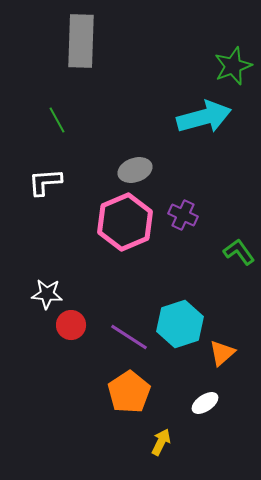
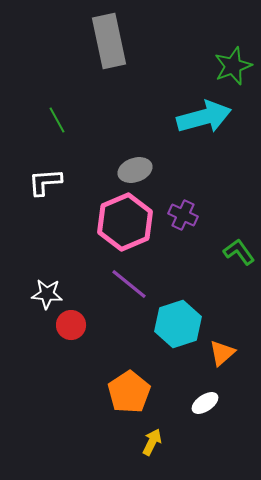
gray rectangle: moved 28 px right; rotated 14 degrees counterclockwise
cyan hexagon: moved 2 px left
purple line: moved 53 px up; rotated 6 degrees clockwise
yellow arrow: moved 9 px left
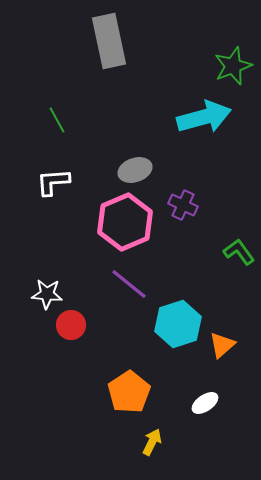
white L-shape: moved 8 px right
purple cross: moved 10 px up
orange triangle: moved 8 px up
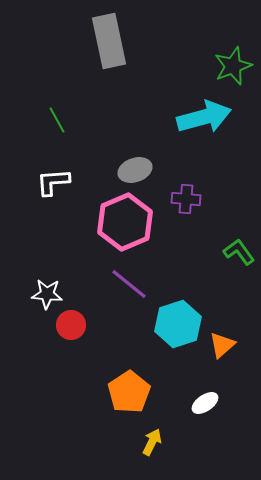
purple cross: moved 3 px right, 6 px up; rotated 20 degrees counterclockwise
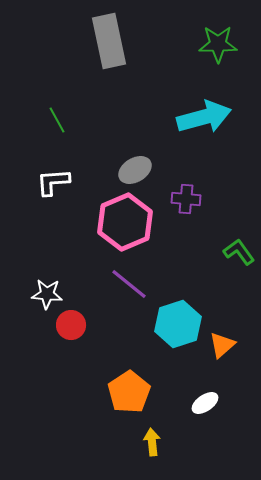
green star: moved 15 px left, 22 px up; rotated 21 degrees clockwise
gray ellipse: rotated 12 degrees counterclockwise
yellow arrow: rotated 32 degrees counterclockwise
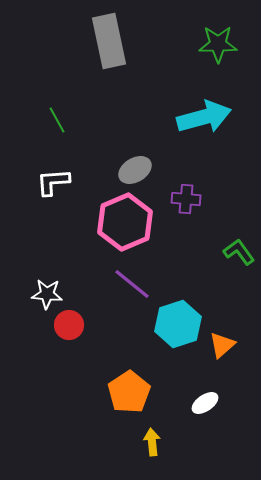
purple line: moved 3 px right
red circle: moved 2 px left
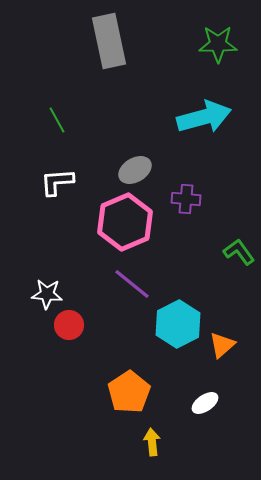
white L-shape: moved 4 px right
cyan hexagon: rotated 9 degrees counterclockwise
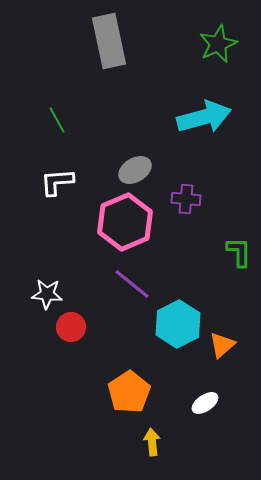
green star: rotated 24 degrees counterclockwise
green L-shape: rotated 36 degrees clockwise
red circle: moved 2 px right, 2 px down
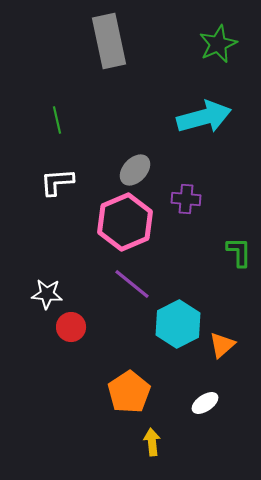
green line: rotated 16 degrees clockwise
gray ellipse: rotated 16 degrees counterclockwise
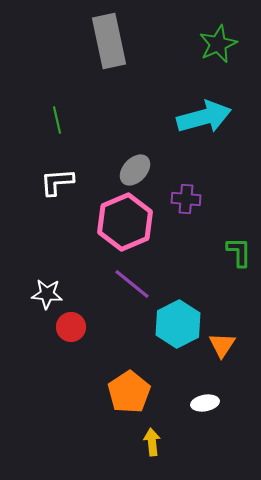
orange triangle: rotated 16 degrees counterclockwise
white ellipse: rotated 24 degrees clockwise
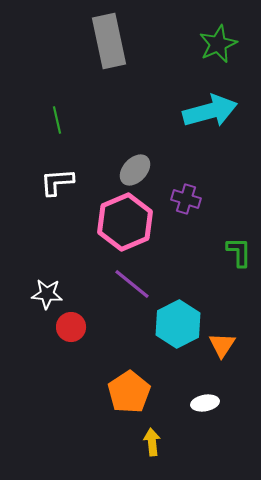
cyan arrow: moved 6 px right, 6 px up
purple cross: rotated 12 degrees clockwise
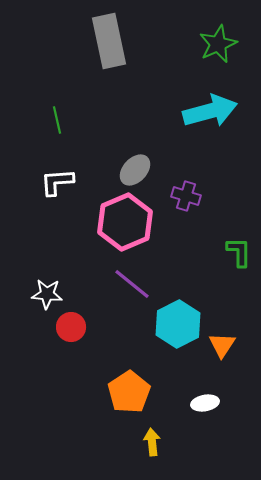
purple cross: moved 3 px up
